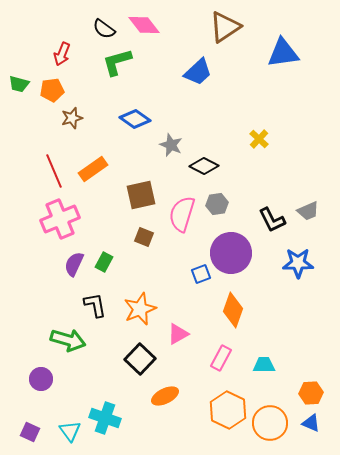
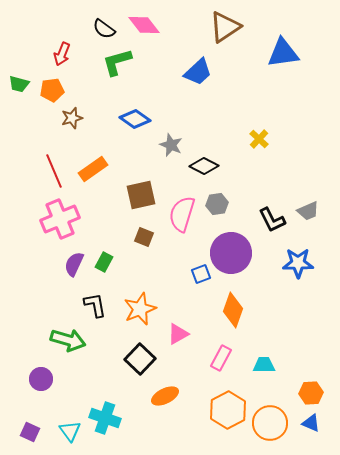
orange hexagon at (228, 410): rotated 6 degrees clockwise
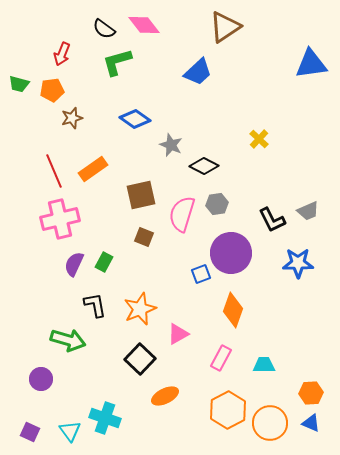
blue triangle at (283, 53): moved 28 px right, 11 px down
pink cross at (60, 219): rotated 9 degrees clockwise
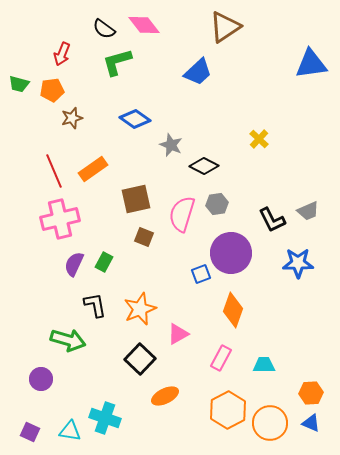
brown square at (141, 195): moved 5 px left, 4 px down
cyan triangle at (70, 431): rotated 45 degrees counterclockwise
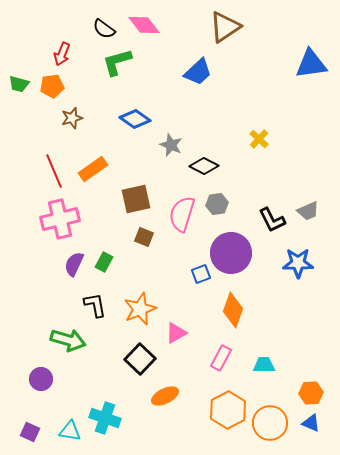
orange pentagon at (52, 90): moved 4 px up
pink triangle at (178, 334): moved 2 px left, 1 px up
